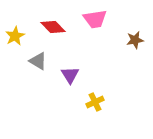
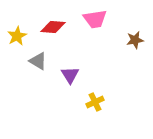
red diamond: rotated 40 degrees counterclockwise
yellow star: moved 2 px right
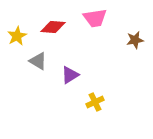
pink trapezoid: moved 1 px up
purple triangle: rotated 30 degrees clockwise
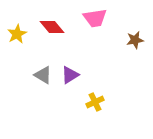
red diamond: moved 1 px left; rotated 45 degrees clockwise
yellow star: moved 2 px up
gray triangle: moved 5 px right, 14 px down
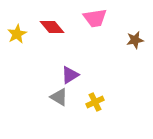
gray triangle: moved 16 px right, 22 px down
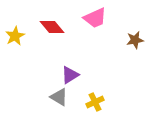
pink trapezoid: rotated 15 degrees counterclockwise
yellow star: moved 2 px left, 2 px down
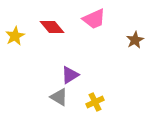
pink trapezoid: moved 1 px left, 1 px down
brown star: rotated 18 degrees counterclockwise
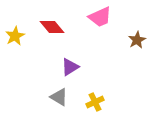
pink trapezoid: moved 6 px right, 2 px up
brown star: moved 2 px right
purple triangle: moved 8 px up
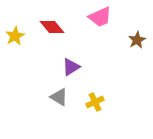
purple triangle: moved 1 px right
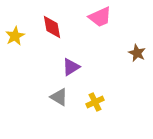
red diamond: rotated 30 degrees clockwise
brown star: moved 13 px down; rotated 18 degrees counterclockwise
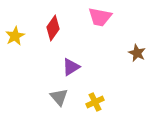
pink trapezoid: rotated 35 degrees clockwise
red diamond: moved 1 px right, 1 px down; rotated 45 degrees clockwise
gray triangle: rotated 18 degrees clockwise
